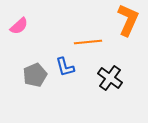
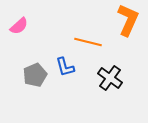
orange line: rotated 20 degrees clockwise
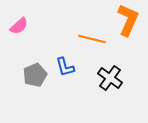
orange line: moved 4 px right, 3 px up
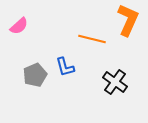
black cross: moved 5 px right, 4 px down
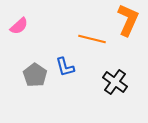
gray pentagon: rotated 15 degrees counterclockwise
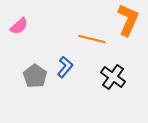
blue L-shape: rotated 125 degrees counterclockwise
gray pentagon: moved 1 px down
black cross: moved 2 px left, 5 px up
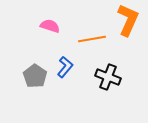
pink semicircle: moved 31 px right; rotated 120 degrees counterclockwise
orange line: rotated 24 degrees counterclockwise
black cross: moved 5 px left; rotated 15 degrees counterclockwise
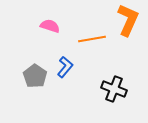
black cross: moved 6 px right, 12 px down
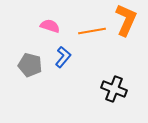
orange L-shape: moved 2 px left
orange line: moved 8 px up
blue L-shape: moved 2 px left, 10 px up
gray pentagon: moved 5 px left, 11 px up; rotated 20 degrees counterclockwise
